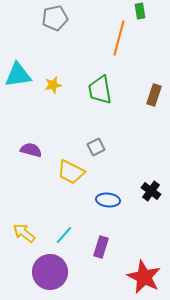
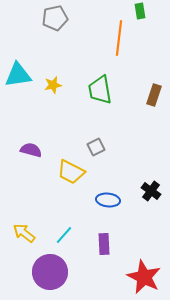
orange line: rotated 8 degrees counterclockwise
purple rectangle: moved 3 px right, 3 px up; rotated 20 degrees counterclockwise
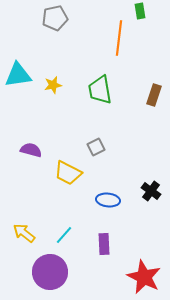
yellow trapezoid: moved 3 px left, 1 px down
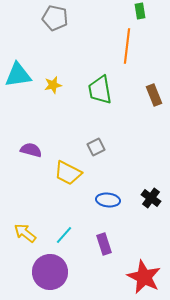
gray pentagon: rotated 25 degrees clockwise
orange line: moved 8 px right, 8 px down
brown rectangle: rotated 40 degrees counterclockwise
black cross: moved 7 px down
yellow arrow: moved 1 px right
purple rectangle: rotated 15 degrees counterclockwise
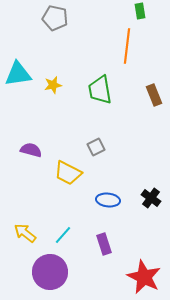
cyan triangle: moved 1 px up
cyan line: moved 1 px left
